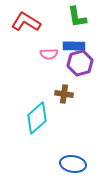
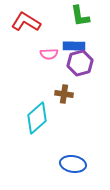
green L-shape: moved 3 px right, 1 px up
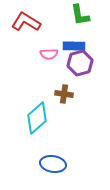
green L-shape: moved 1 px up
blue ellipse: moved 20 px left
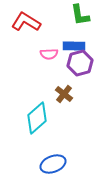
brown cross: rotated 30 degrees clockwise
blue ellipse: rotated 30 degrees counterclockwise
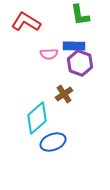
purple hexagon: rotated 25 degrees counterclockwise
brown cross: rotated 18 degrees clockwise
blue ellipse: moved 22 px up
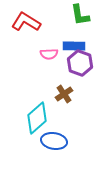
blue ellipse: moved 1 px right, 1 px up; rotated 30 degrees clockwise
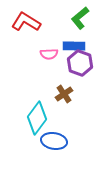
green L-shape: moved 3 px down; rotated 60 degrees clockwise
cyan diamond: rotated 12 degrees counterclockwise
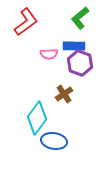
red L-shape: rotated 112 degrees clockwise
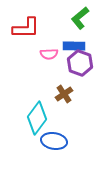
red L-shape: moved 6 px down; rotated 36 degrees clockwise
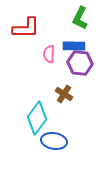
green L-shape: rotated 25 degrees counterclockwise
pink semicircle: rotated 96 degrees clockwise
purple hexagon: rotated 15 degrees counterclockwise
brown cross: rotated 24 degrees counterclockwise
